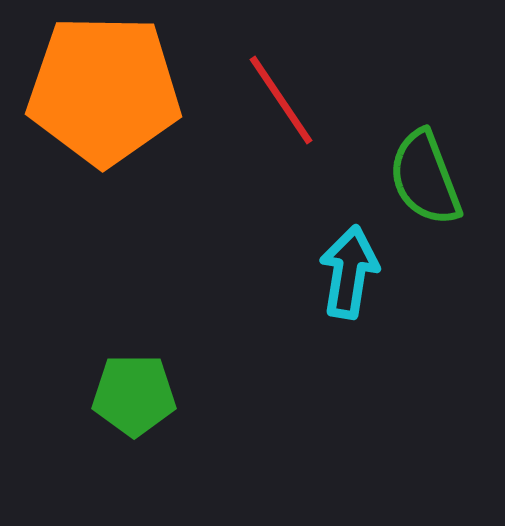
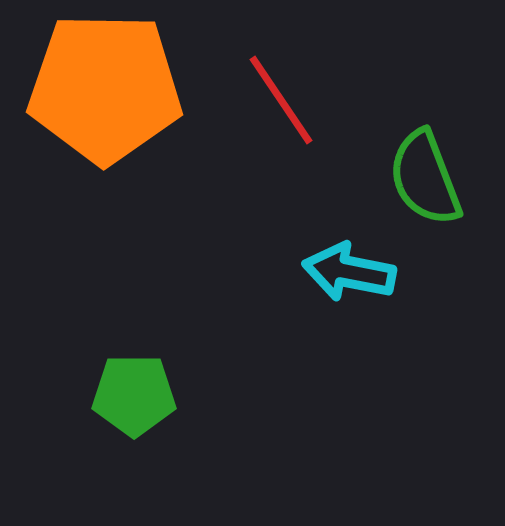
orange pentagon: moved 1 px right, 2 px up
cyan arrow: rotated 88 degrees counterclockwise
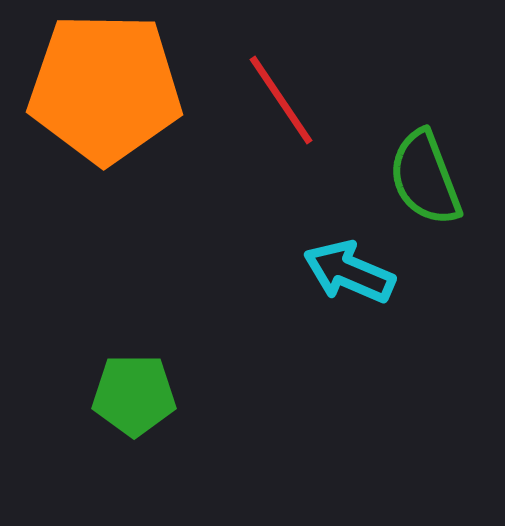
cyan arrow: rotated 12 degrees clockwise
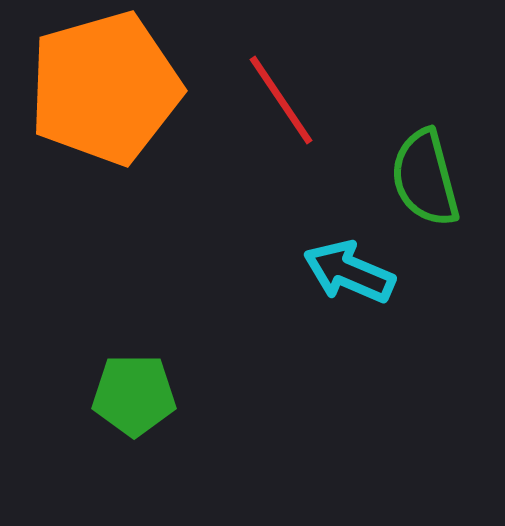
orange pentagon: rotated 17 degrees counterclockwise
green semicircle: rotated 6 degrees clockwise
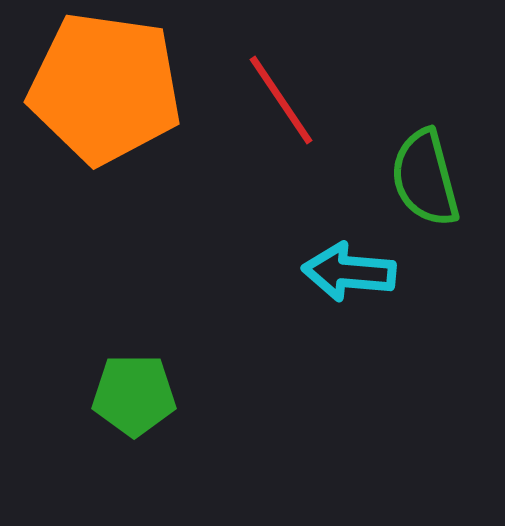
orange pentagon: rotated 24 degrees clockwise
cyan arrow: rotated 18 degrees counterclockwise
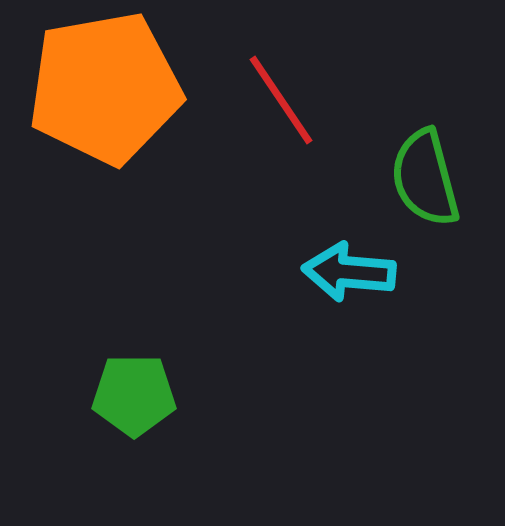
orange pentagon: rotated 18 degrees counterclockwise
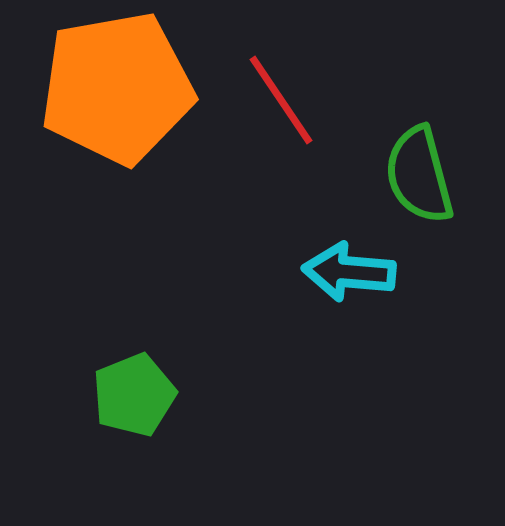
orange pentagon: moved 12 px right
green semicircle: moved 6 px left, 3 px up
green pentagon: rotated 22 degrees counterclockwise
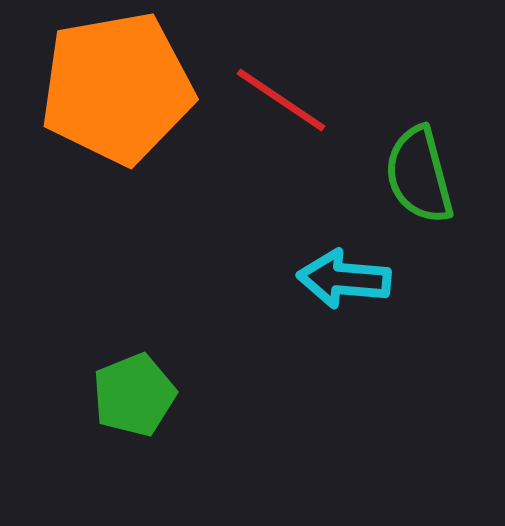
red line: rotated 22 degrees counterclockwise
cyan arrow: moved 5 px left, 7 px down
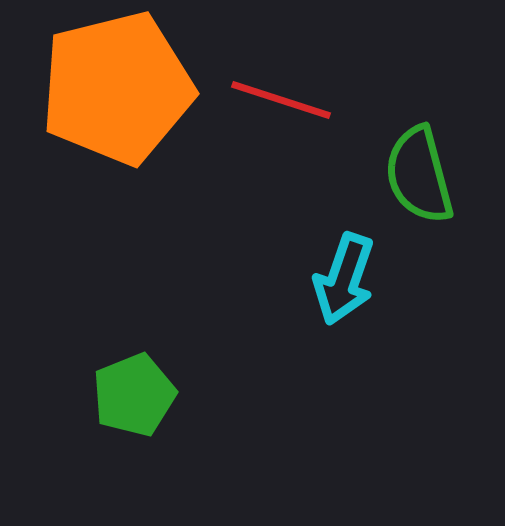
orange pentagon: rotated 4 degrees counterclockwise
red line: rotated 16 degrees counterclockwise
cyan arrow: rotated 76 degrees counterclockwise
